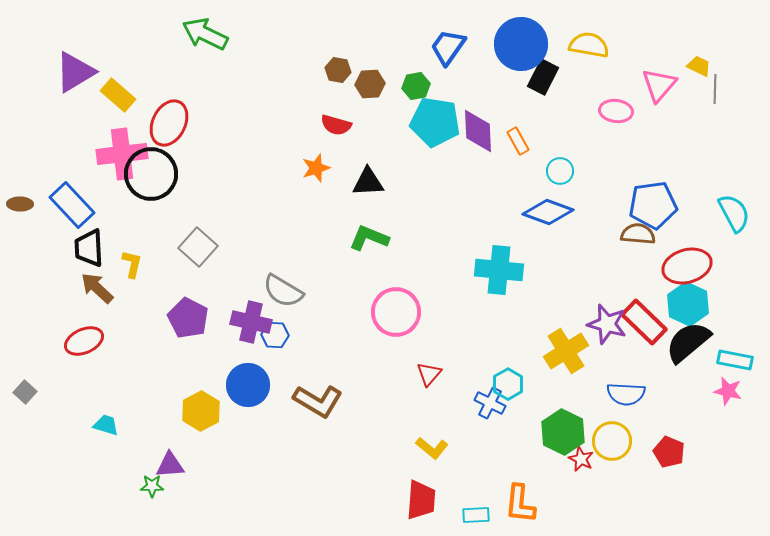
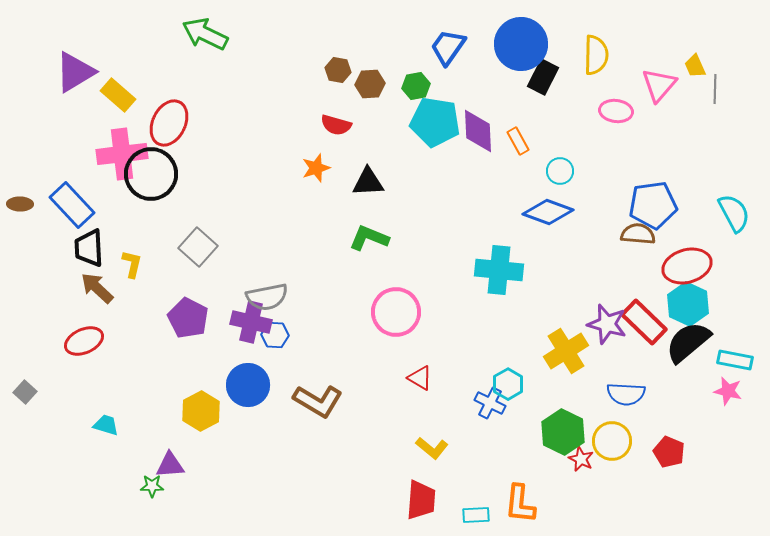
yellow semicircle at (589, 45): moved 7 px right, 10 px down; rotated 81 degrees clockwise
yellow trapezoid at (699, 66): moved 4 px left; rotated 140 degrees counterclockwise
gray semicircle at (283, 291): moved 16 px left, 6 px down; rotated 42 degrees counterclockwise
red triangle at (429, 374): moved 9 px left, 4 px down; rotated 40 degrees counterclockwise
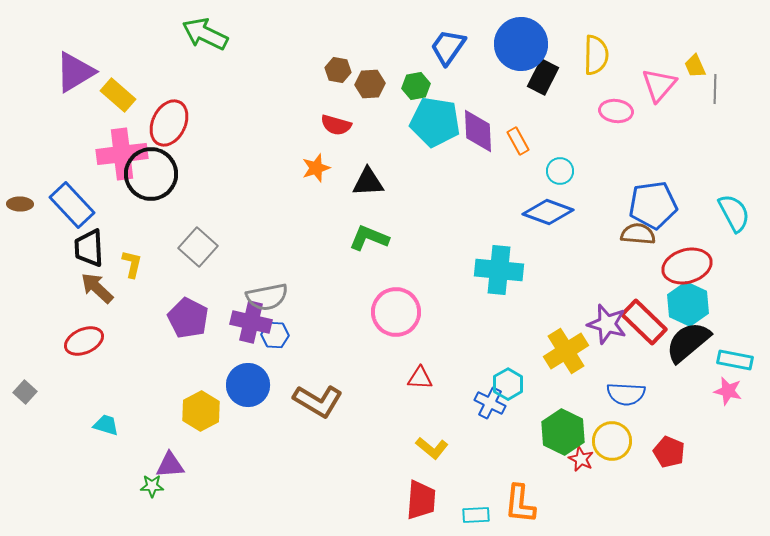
red triangle at (420, 378): rotated 28 degrees counterclockwise
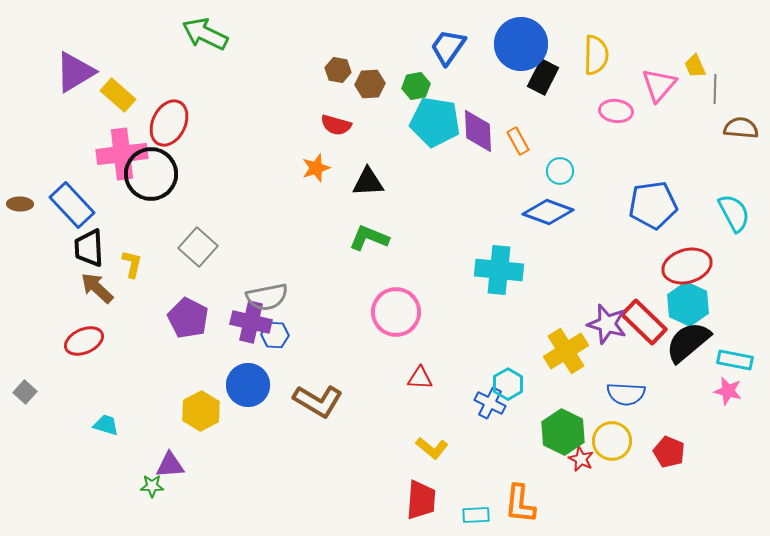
brown semicircle at (638, 234): moved 103 px right, 106 px up
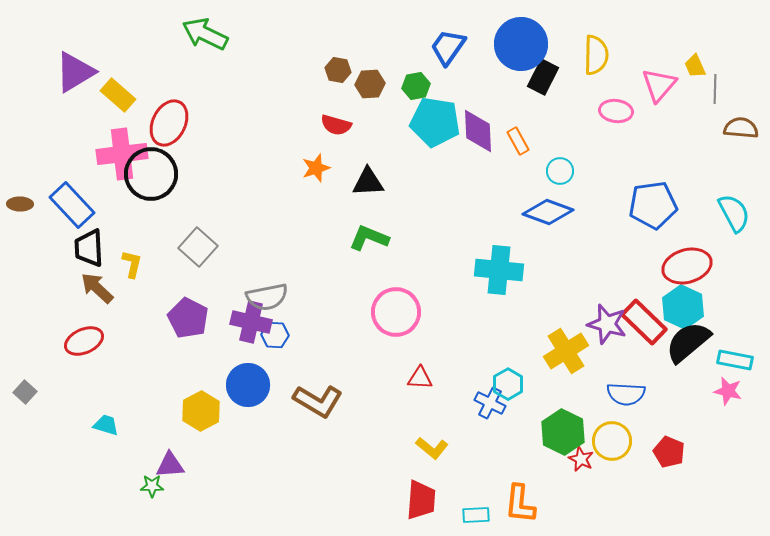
cyan hexagon at (688, 304): moved 5 px left, 3 px down
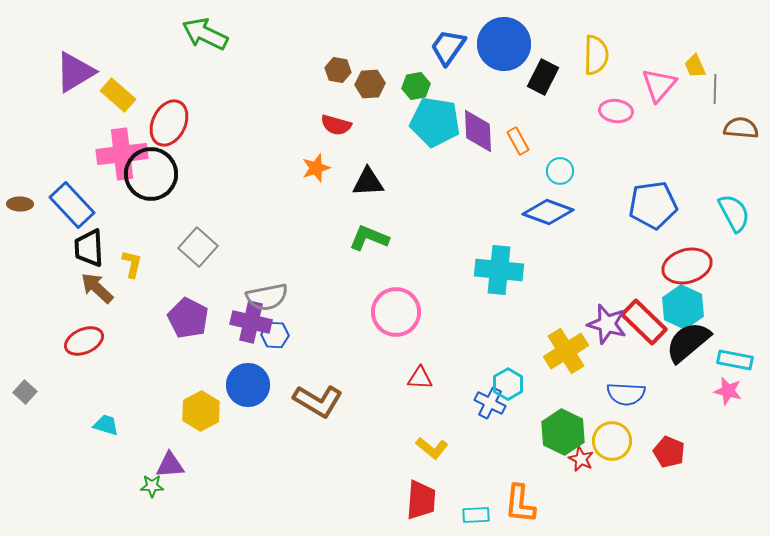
blue circle at (521, 44): moved 17 px left
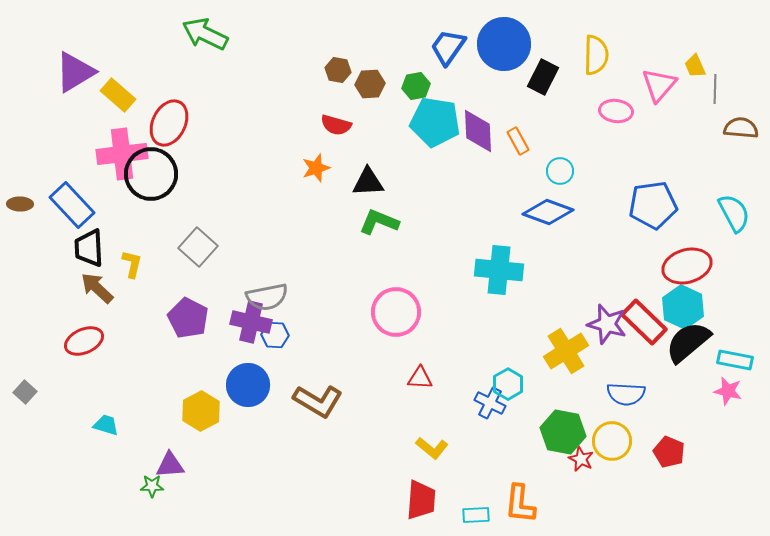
green L-shape at (369, 238): moved 10 px right, 16 px up
green hexagon at (563, 432): rotated 15 degrees counterclockwise
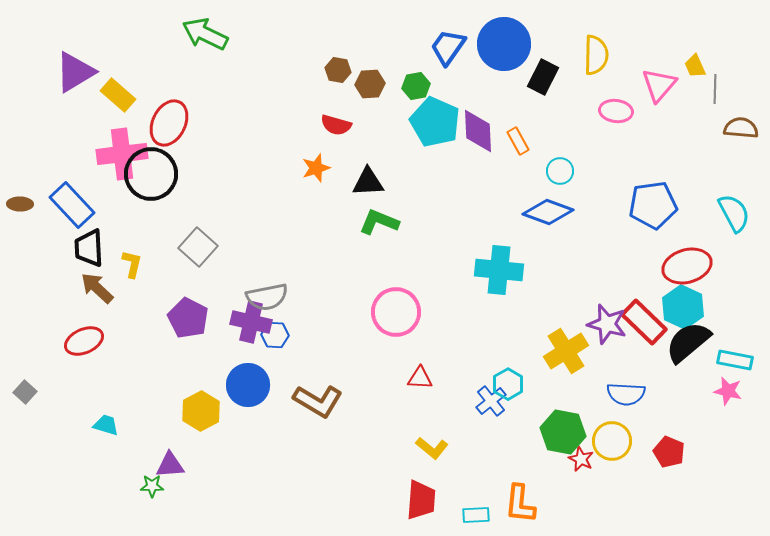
cyan pentagon at (435, 122): rotated 15 degrees clockwise
blue cross at (490, 403): moved 1 px right, 2 px up; rotated 24 degrees clockwise
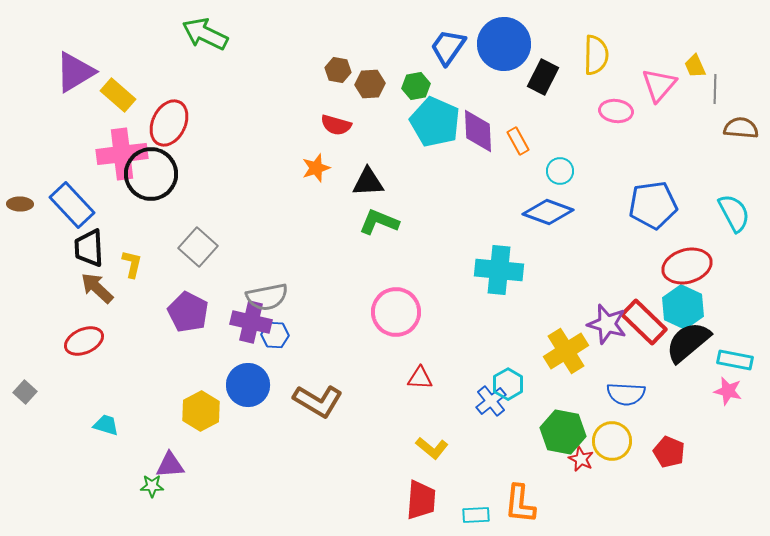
purple pentagon at (188, 318): moved 6 px up
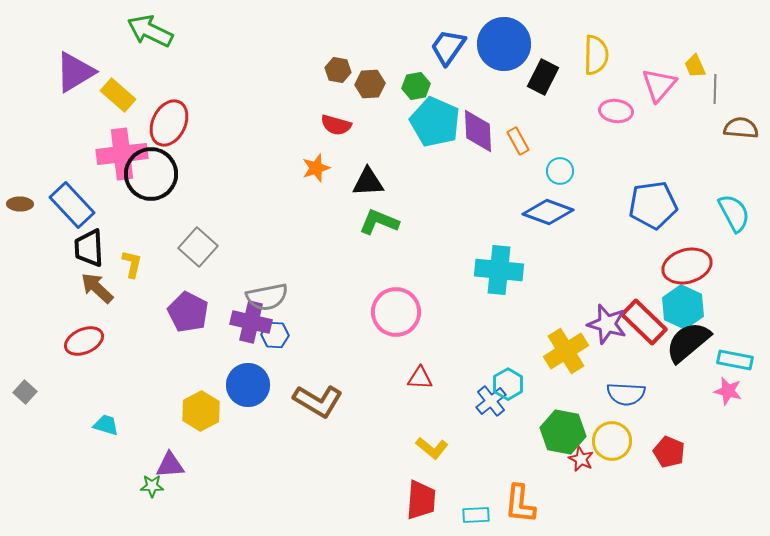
green arrow at (205, 34): moved 55 px left, 3 px up
